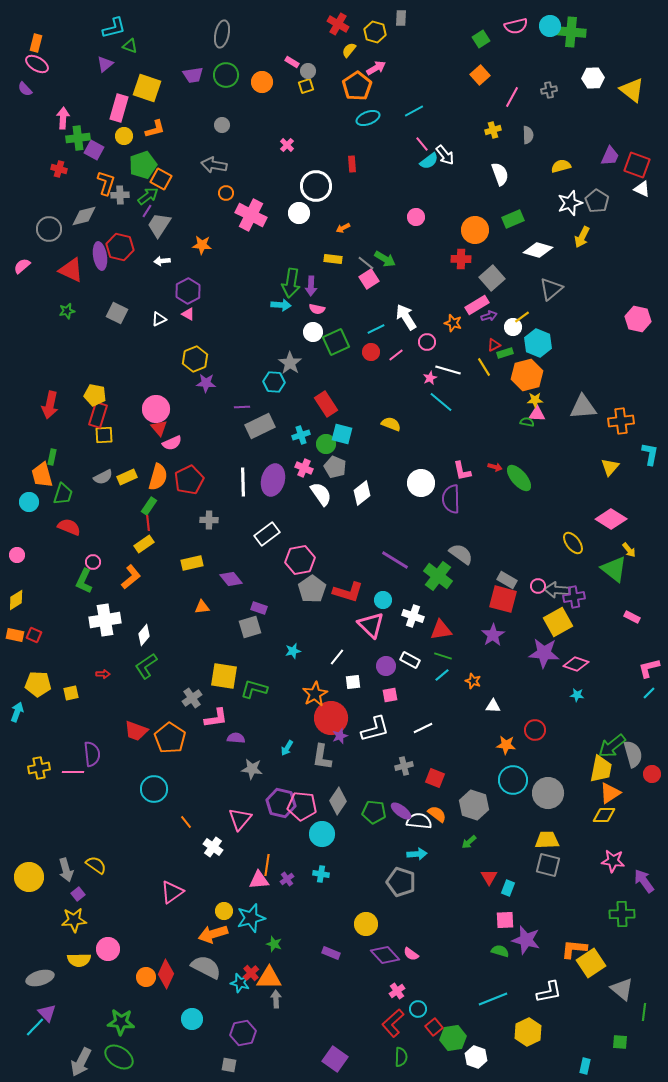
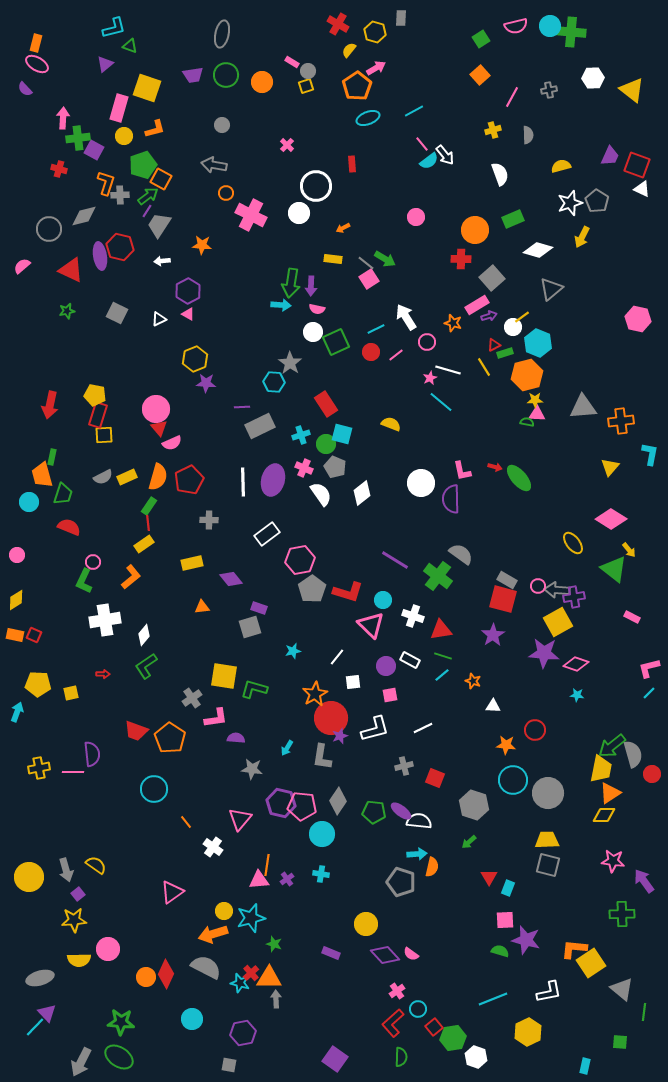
orange semicircle at (437, 814): moved 5 px left, 53 px down; rotated 66 degrees clockwise
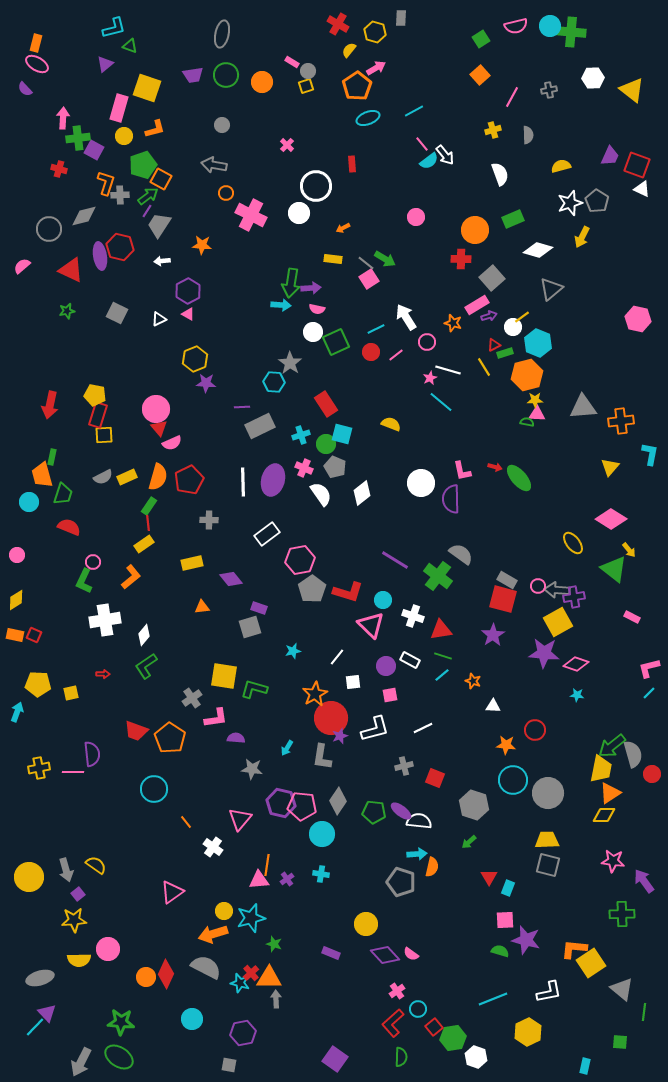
purple arrow at (311, 286): moved 2 px down; rotated 96 degrees counterclockwise
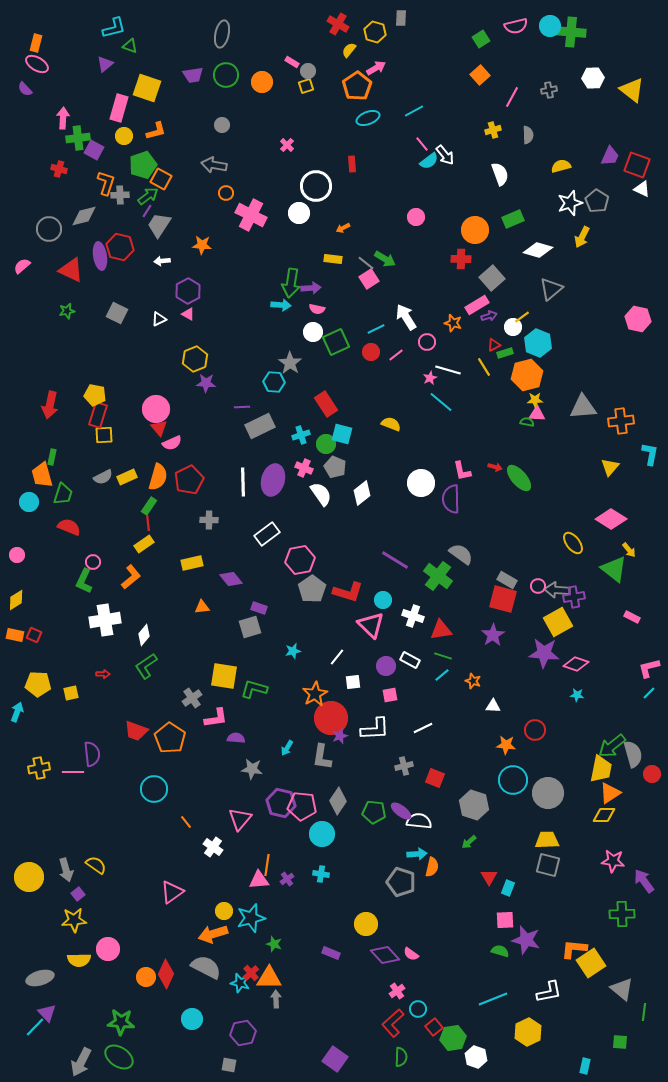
orange L-shape at (155, 129): moved 1 px right, 2 px down
white L-shape at (375, 729): rotated 12 degrees clockwise
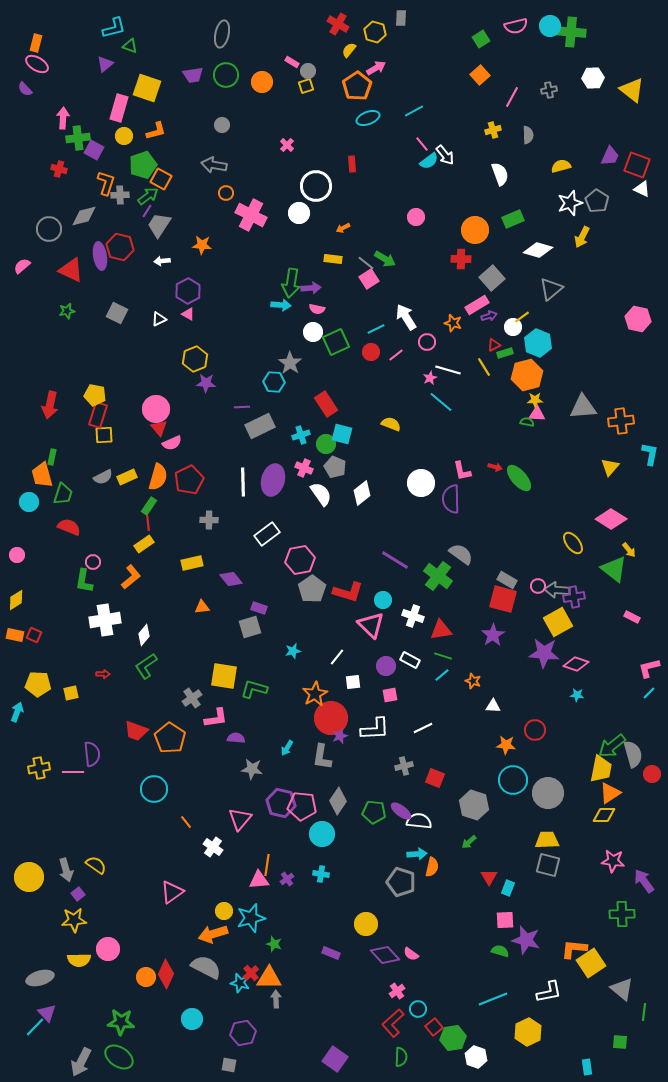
green L-shape at (84, 581): rotated 15 degrees counterclockwise
cyan rectangle at (585, 1066): moved 2 px right, 1 px down; rotated 21 degrees counterclockwise
